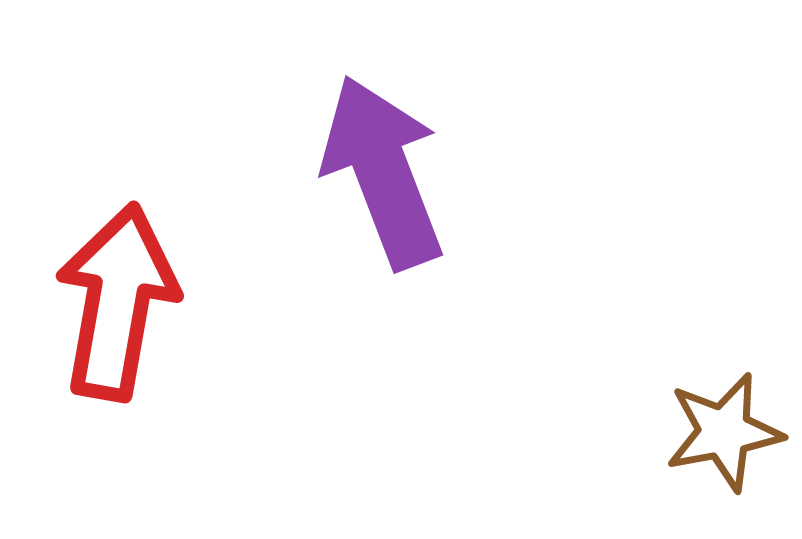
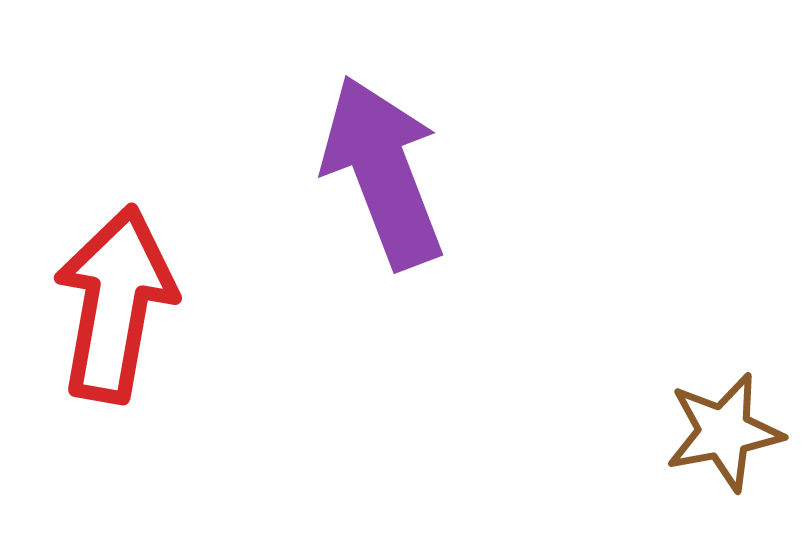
red arrow: moved 2 px left, 2 px down
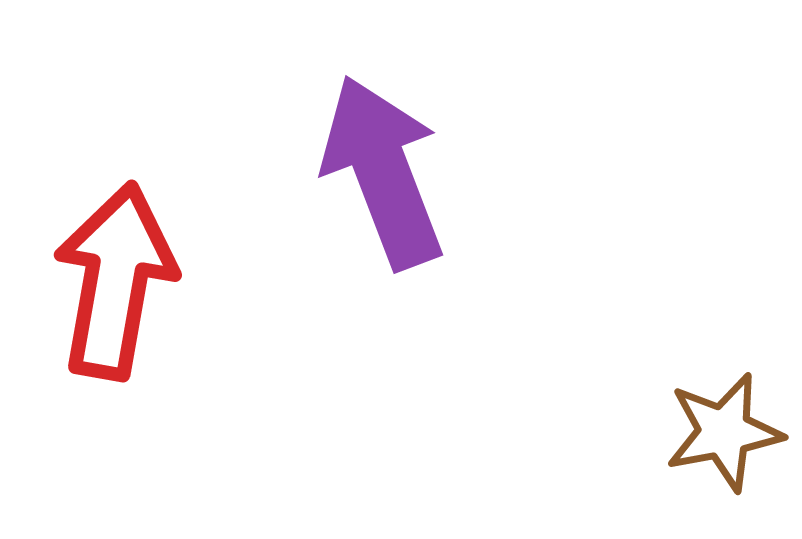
red arrow: moved 23 px up
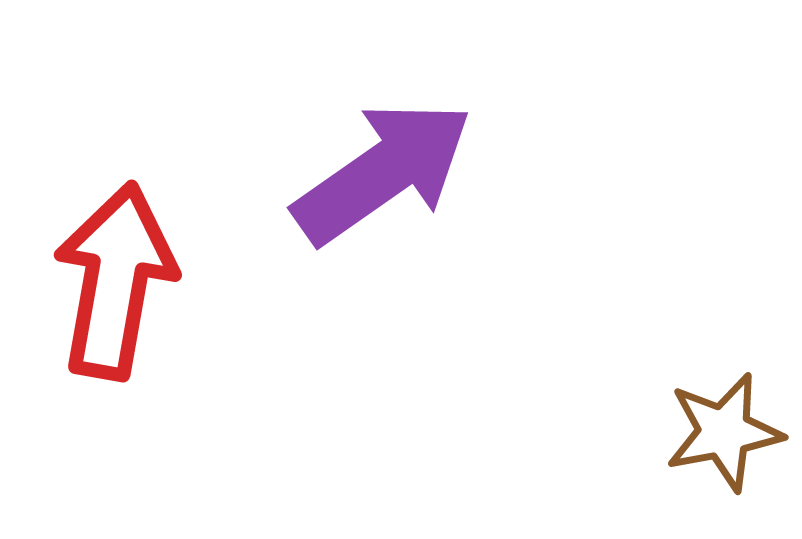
purple arrow: rotated 76 degrees clockwise
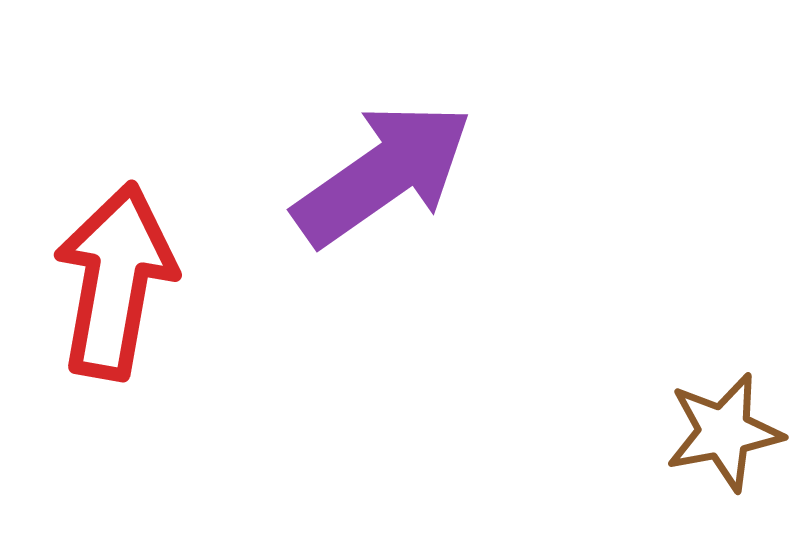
purple arrow: moved 2 px down
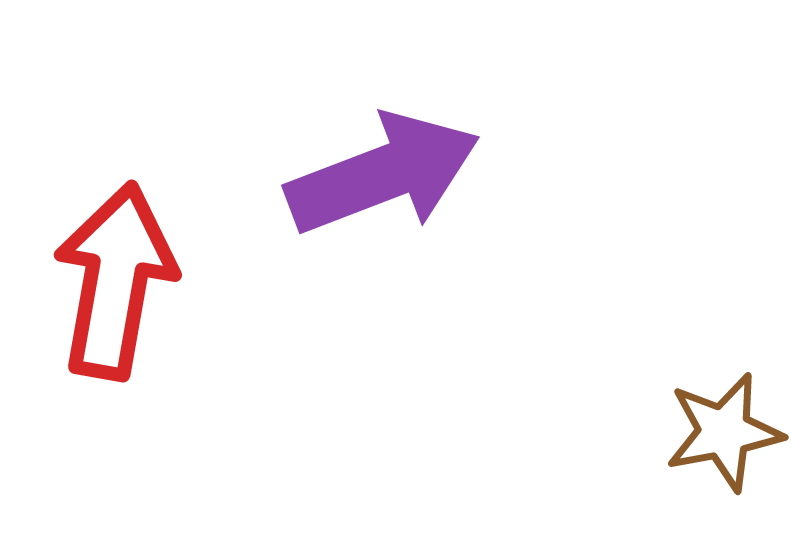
purple arrow: rotated 14 degrees clockwise
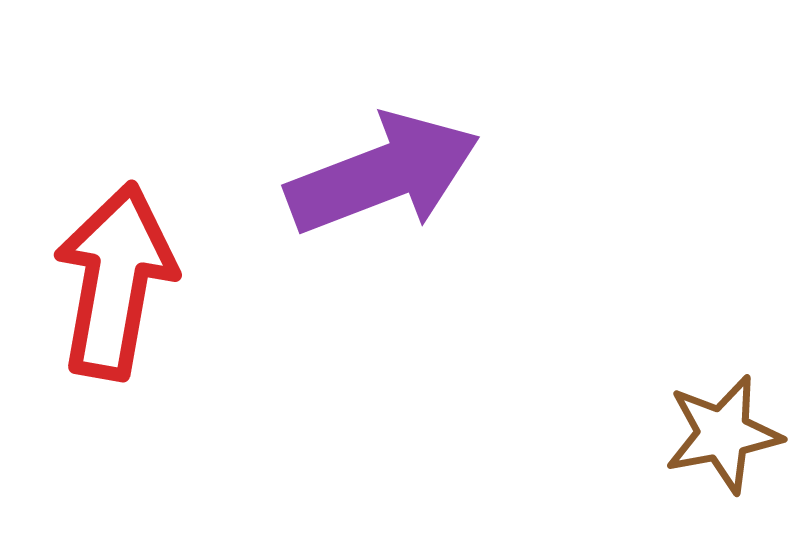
brown star: moved 1 px left, 2 px down
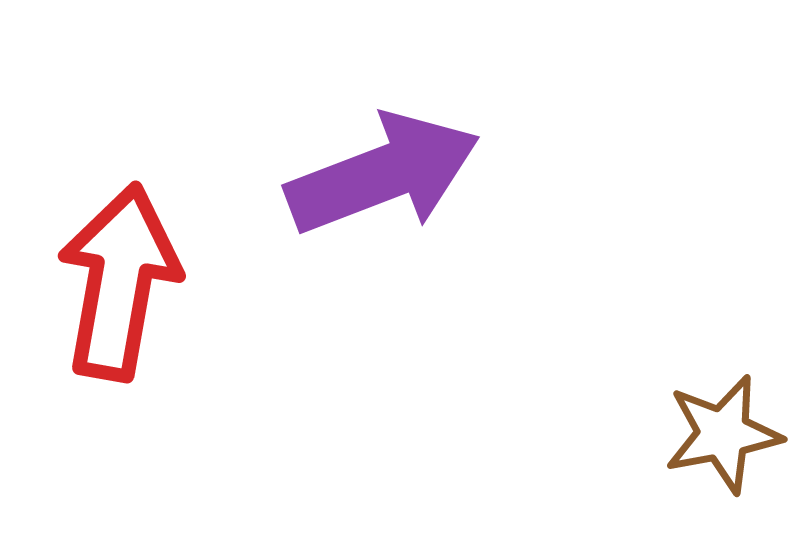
red arrow: moved 4 px right, 1 px down
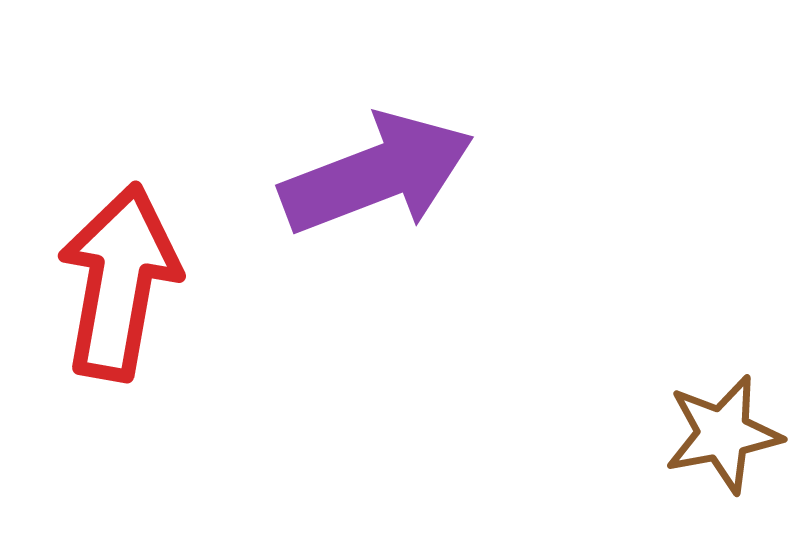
purple arrow: moved 6 px left
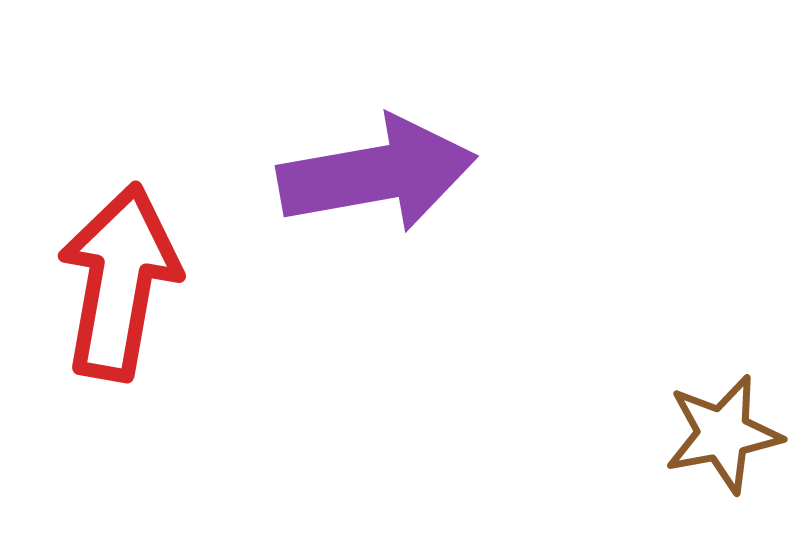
purple arrow: rotated 11 degrees clockwise
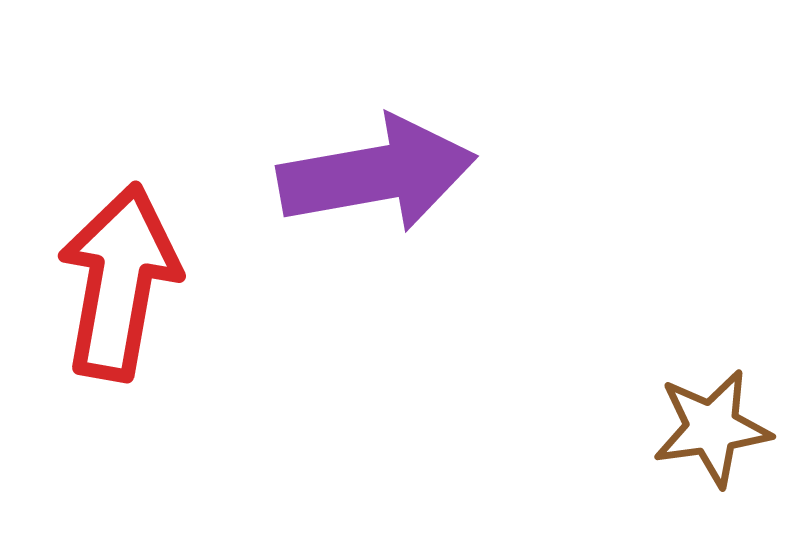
brown star: moved 11 px left, 6 px up; rotated 3 degrees clockwise
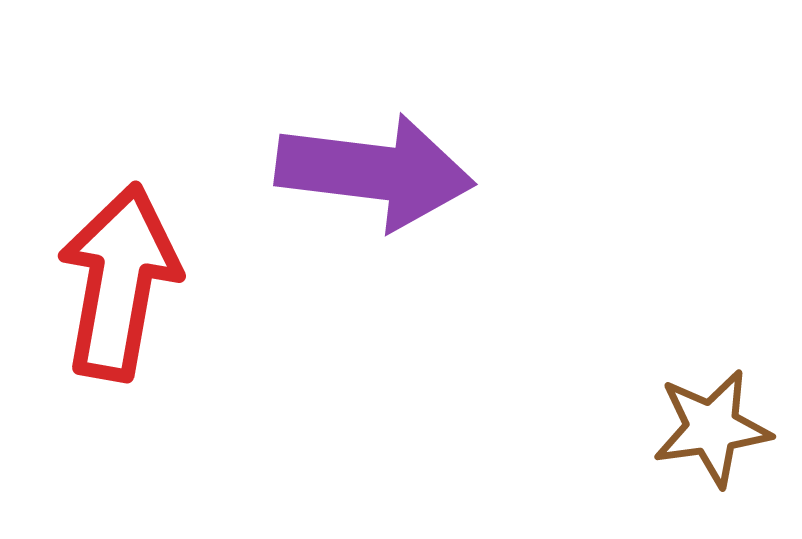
purple arrow: moved 2 px left, 2 px up; rotated 17 degrees clockwise
